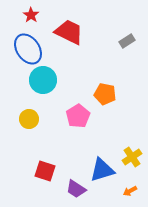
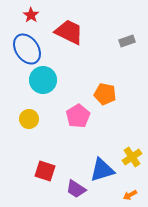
gray rectangle: rotated 14 degrees clockwise
blue ellipse: moved 1 px left
orange arrow: moved 4 px down
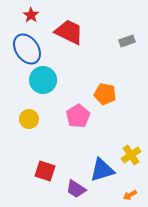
yellow cross: moved 1 px left, 2 px up
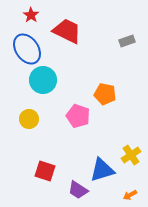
red trapezoid: moved 2 px left, 1 px up
pink pentagon: rotated 20 degrees counterclockwise
purple trapezoid: moved 2 px right, 1 px down
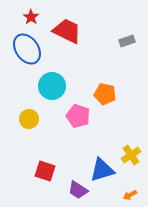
red star: moved 2 px down
cyan circle: moved 9 px right, 6 px down
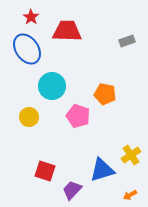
red trapezoid: rotated 24 degrees counterclockwise
yellow circle: moved 2 px up
purple trapezoid: moved 6 px left; rotated 100 degrees clockwise
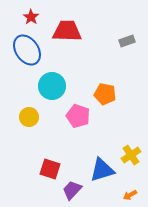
blue ellipse: moved 1 px down
red square: moved 5 px right, 2 px up
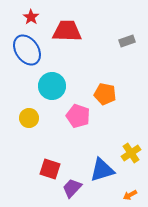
yellow circle: moved 1 px down
yellow cross: moved 2 px up
purple trapezoid: moved 2 px up
